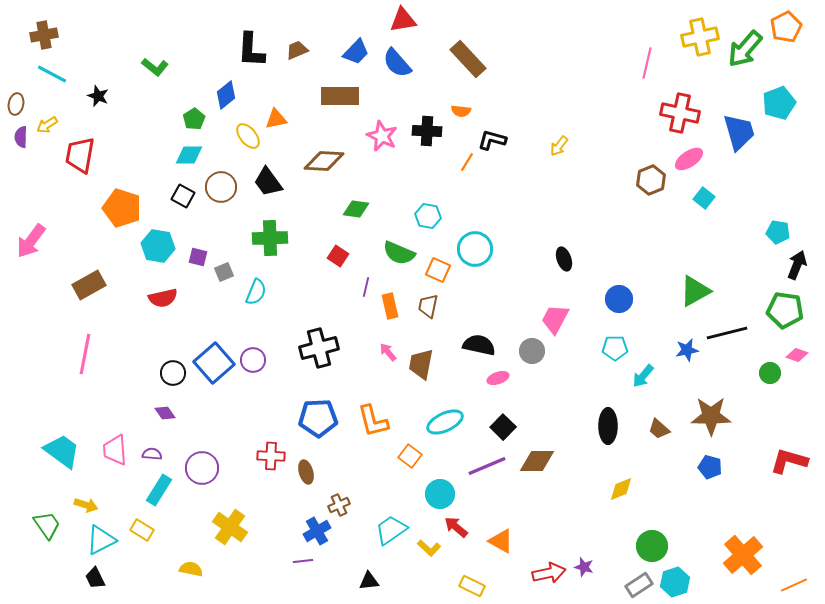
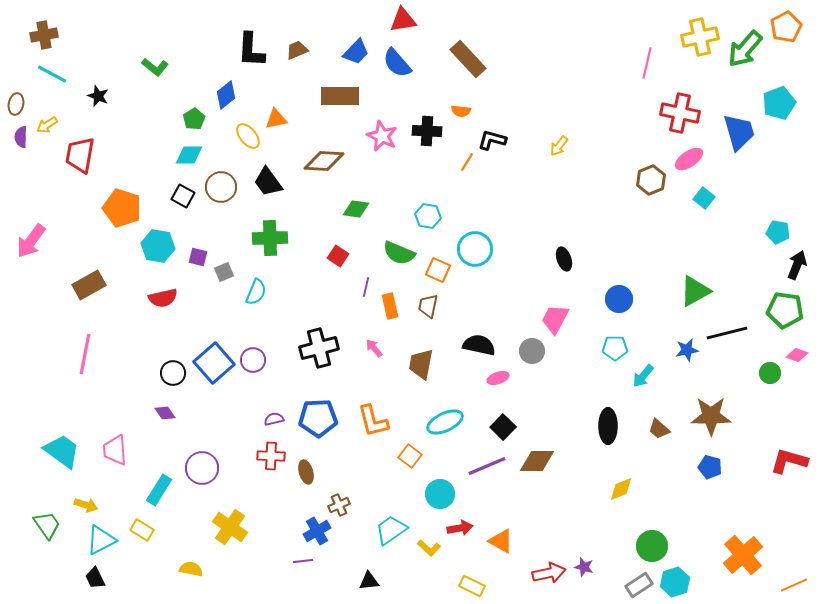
pink arrow at (388, 352): moved 14 px left, 4 px up
purple semicircle at (152, 454): moved 122 px right, 35 px up; rotated 18 degrees counterclockwise
red arrow at (456, 527): moved 4 px right, 1 px down; rotated 130 degrees clockwise
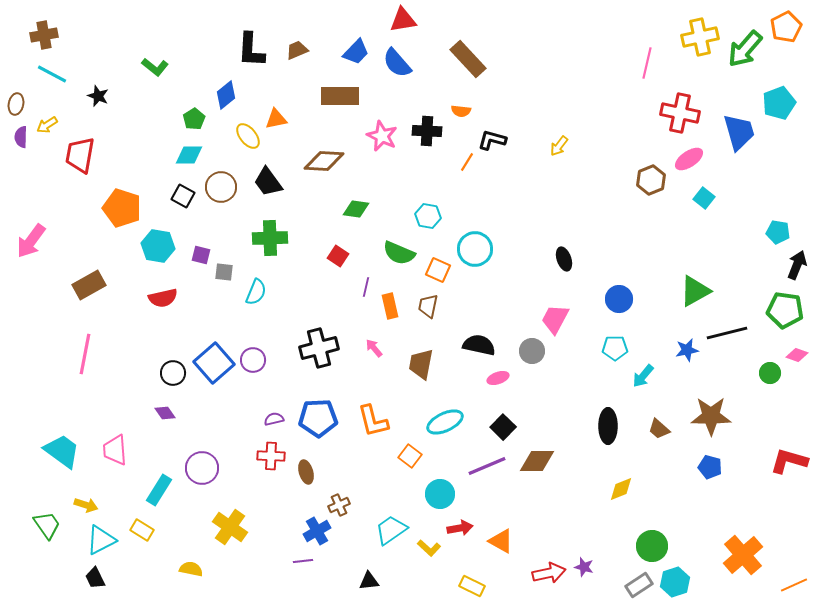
purple square at (198, 257): moved 3 px right, 2 px up
gray square at (224, 272): rotated 30 degrees clockwise
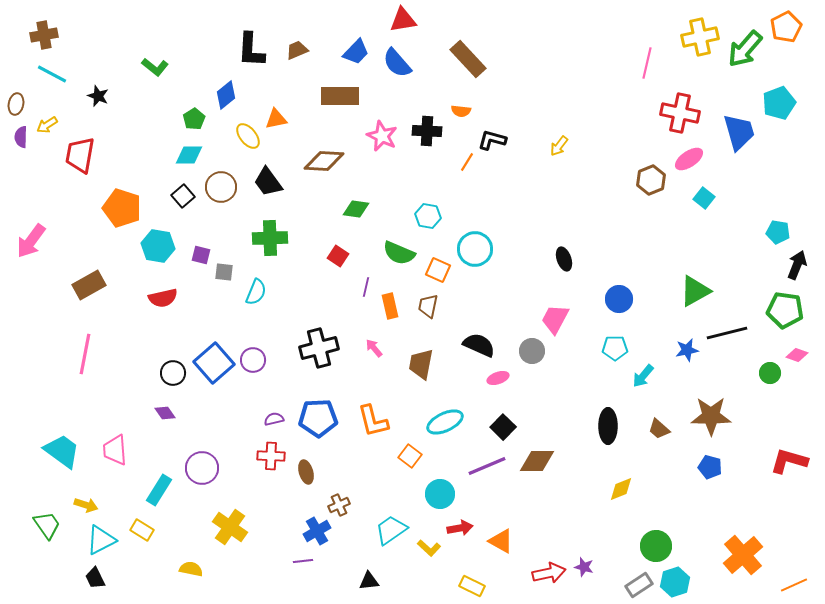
black square at (183, 196): rotated 20 degrees clockwise
black semicircle at (479, 345): rotated 12 degrees clockwise
green circle at (652, 546): moved 4 px right
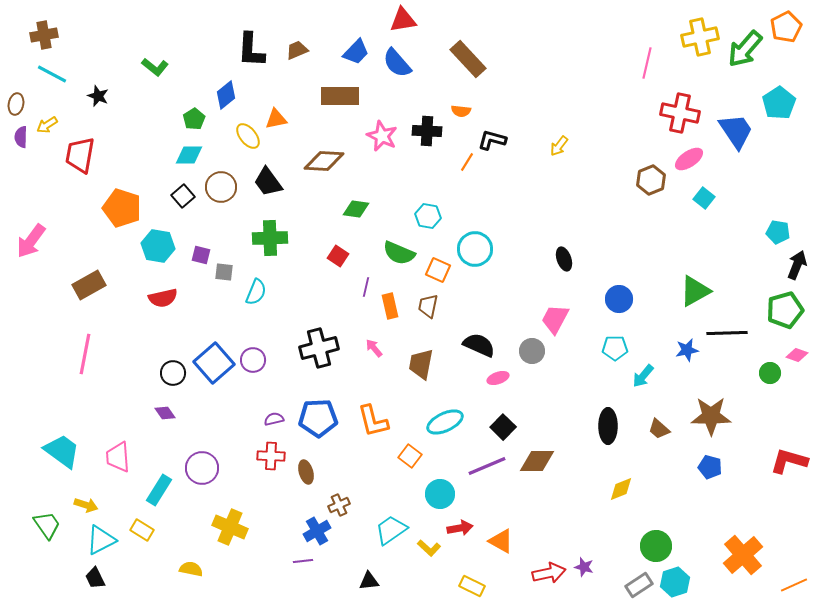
cyan pentagon at (779, 103): rotated 12 degrees counterclockwise
blue trapezoid at (739, 132): moved 3 px left, 1 px up; rotated 18 degrees counterclockwise
green pentagon at (785, 310): rotated 24 degrees counterclockwise
black line at (727, 333): rotated 12 degrees clockwise
pink trapezoid at (115, 450): moved 3 px right, 7 px down
yellow cross at (230, 527): rotated 12 degrees counterclockwise
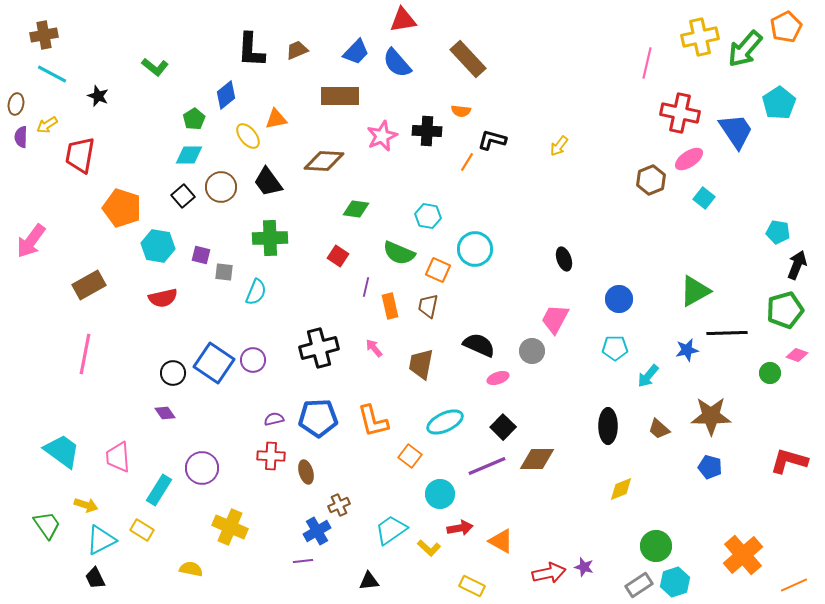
pink star at (382, 136): rotated 24 degrees clockwise
blue square at (214, 363): rotated 15 degrees counterclockwise
cyan arrow at (643, 376): moved 5 px right
brown diamond at (537, 461): moved 2 px up
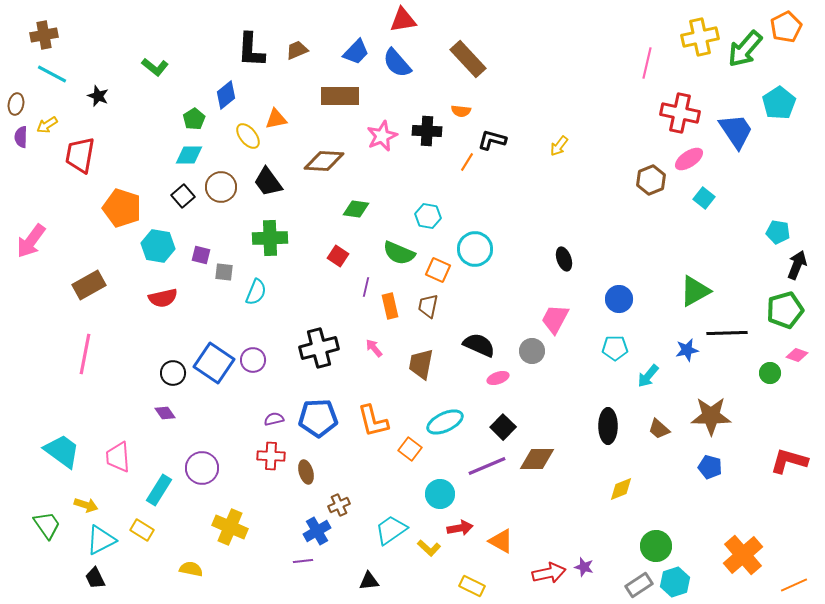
orange square at (410, 456): moved 7 px up
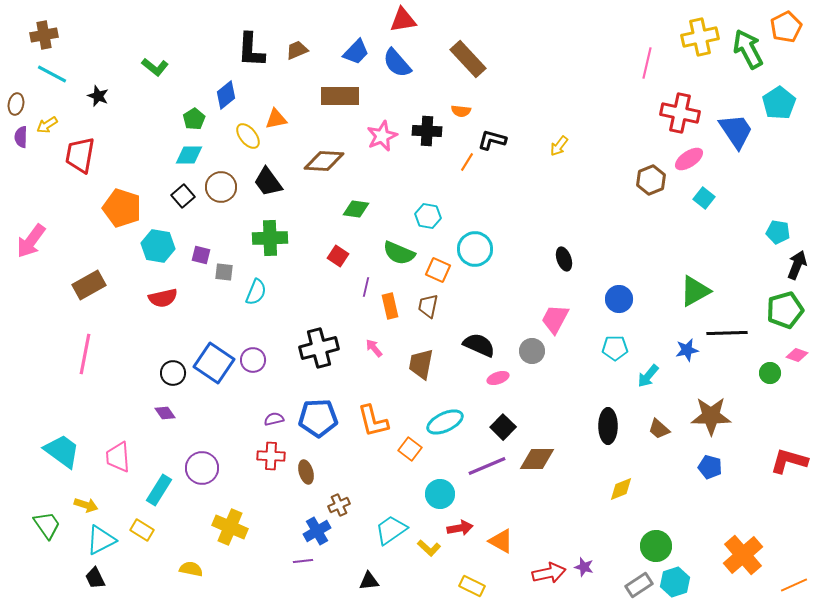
green arrow at (745, 49): moved 3 px right; rotated 111 degrees clockwise
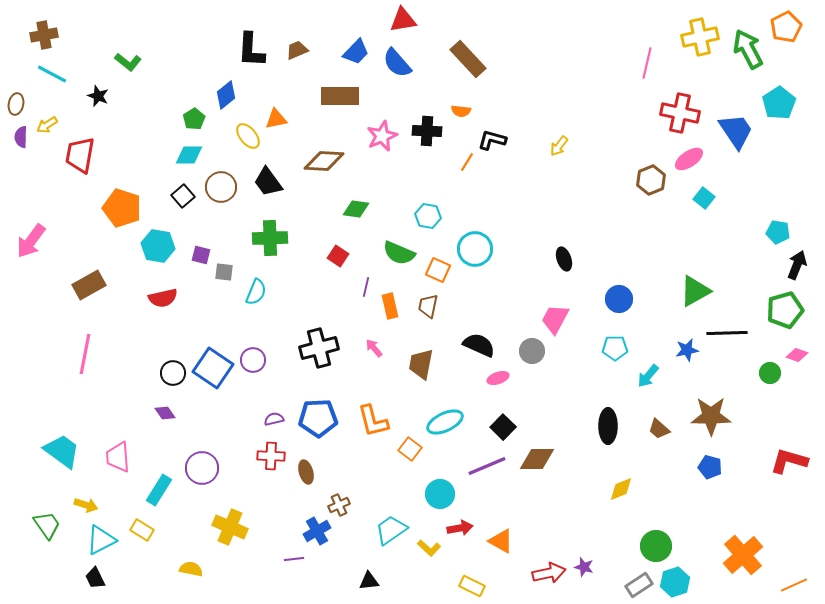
green L-shape at (155, 67): moved 27 px left, 5 px up
blue square at (214, 363): moved 1 px left, 5 px down
purple line at (303, 561): moved 9 px left, 2 px up
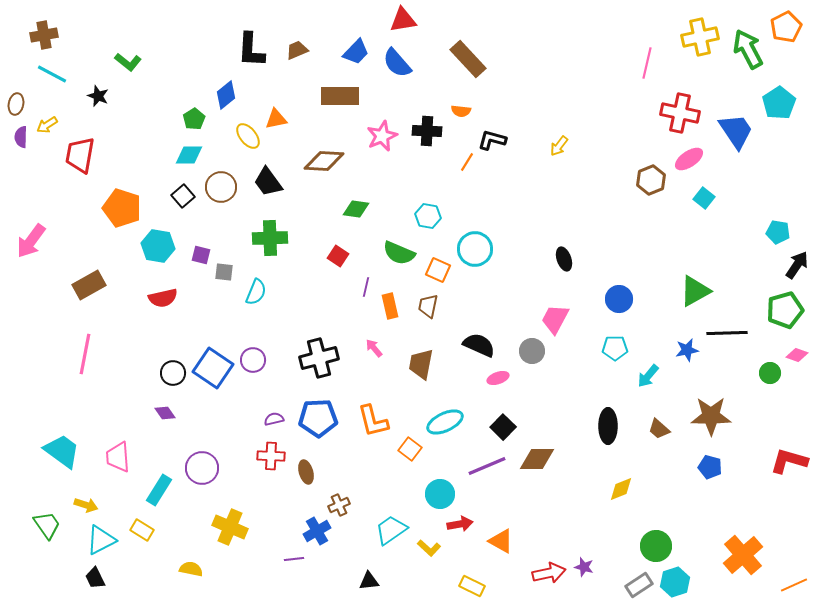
black arrow at (797, 265): rotated 12 degrees clockwise
black cross at (319, 348): moved 10 px down
red arrow at (460, 528): moved 4 px up
